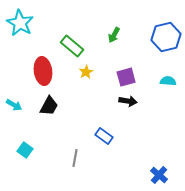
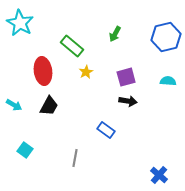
green arrow: moved 1 px right, 1 px up
blue rectangle: moved 2 px right, 6 px up
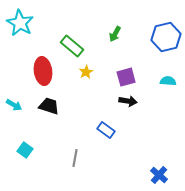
black trapezoid: rotated 100 degrees counterclockwise
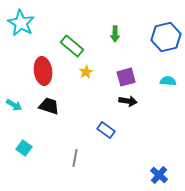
cyan star: moved 1 px right
green arrow: rotated 28 degrees counterclockwise
cyan square: moved 1 px left, 2 px up
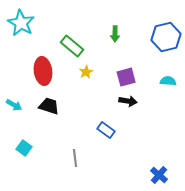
gray line: rotated 18 degrees counterclockwise
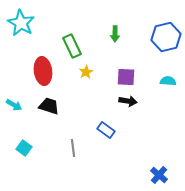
green rectangle: rotated 25 degrees clockwise
purple square: rotated 18 degrees clockwise
gray line: moved 2 px left, 10 px up
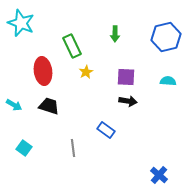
cyan star: rotated 8 degrees counterclockwise
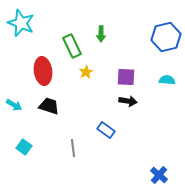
green arrow: moved 14 px left
cyan semicircle: moved 1 px left, 1 px up
cyan square: moved 1 px up
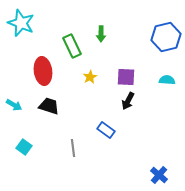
yellow star: moved 4 px right, 5 px down
black arrow: rotated 108 degrees clockwise
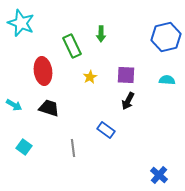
purple square: moved 2 px up
black trapezoid: moved 2 px down
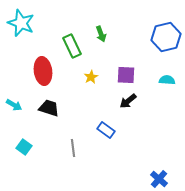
green arrow: rotated 21 degrees counterclockwise
yellow star: moved 1 px right
black arrow: rotated 24 degrees clockwise
blue cross: moved 4 px down
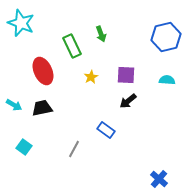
red ellipse: rotated 16 degrees counterclockwise
black trapezoid: moved 7 px left; rotated 30 degrees counterclockwise
gray line: moved 1 px right, 1 px down; rotated 36 degrees clockwise
